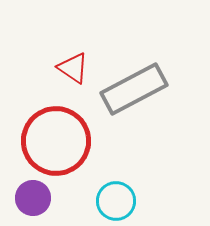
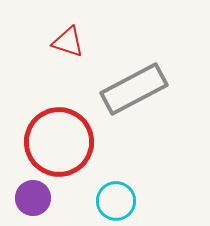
red triangle: moved 5 px left, 26 px up; rotated 16 degrees counterclockwise
red circle: moved 3 px right, 1 px down
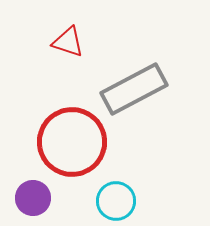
red circle: moved 13 px right
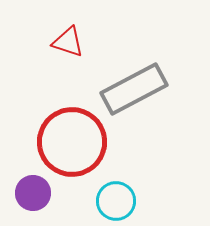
purple circle: moved 5 px up
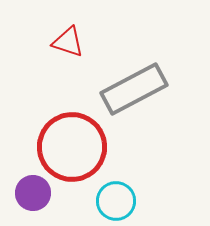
red circle: moved 5 px down
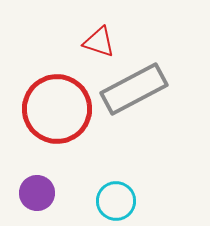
red triangle: moved 31 px right
red circle: moved 15 px left, 38 px up
purple circle: moved 4 px right
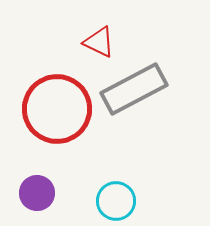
red triangle: rotated 8 degrees clockwise
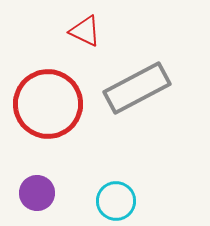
red triangle: moved 14 px left, 11 px up
gray rectangle: moved 3 px right, 1 px up
red circle: moved 9 px left, 5 px up
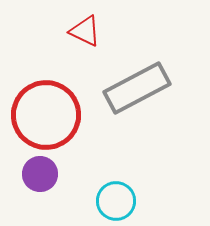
red circle: moved 2 px left, 11 px down
purple circle: moved 3 px right, 19 px up
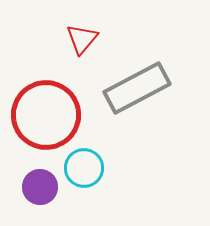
red triangle: moved 3 px left, 8 px down; rotated 44 degrees clockwise
purple circle: moved 13 px down
cyan circle: moved 32 px left, 33 px up
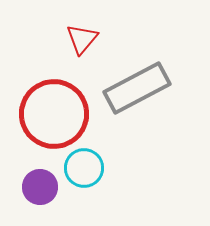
red circle: moved 8 px right, 1 px up
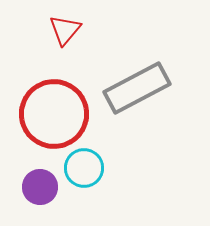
red triangle: moved 17 px left, 9 px up
